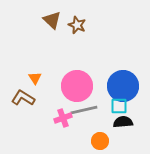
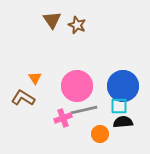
brown triangle: rotated 12 degrees clockwise
orange circle: moved 7 px up
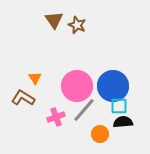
brown triangle: moved 2 px right
blue circle: moved 10 px left
gray line: rotated 36 degrees counterclockwise
pink cross: moved 7 px left, 1 px up
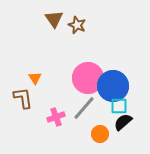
brown triangle: moved 1 px up
pink circle: moved 11 px right, 8 px up
brown L-shape: rotated 50 degrees clockwise
gray line: moved 2 px up
black semicircle: rotated 36 degrees counterclockwise
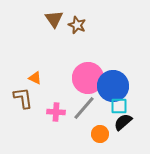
orange triangle: rotated 32 degrees counterclockwise
pink cross: moved 5 px up; rotated 24 degrees clockwise
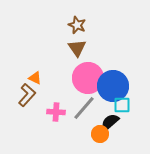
brown triangle: moved 23 px right, 29 px down
brown L-shape: moved 4 px right, 3 px up; rotated 50 degrees clockwise
cyan square: moved 3 px right, 1 px up
black semicircle: moved 13 px left
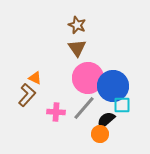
black semicircle: moved 4 px left, 2 px up
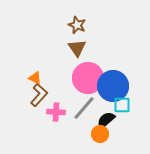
brown L-shape: moved 12 px right
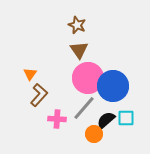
brown triangle: moved 2 px right, 2 px down
orange triangle: moved 5 px left, 4 px up; rotated 40 degrees clockwise
cyan square: moved 4 px right, 13 px down
pink cross: moved 1 px right, 7 px down
orange circle: moved 6 px left
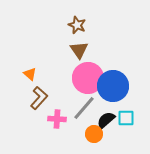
orange triangle: rotated 24 degrees counterclockwise
brown L-shape: moved 3 px down
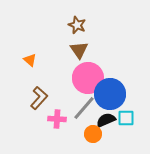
orange triangle: moved 14 px up
blue circle: moved 3 px left, 8 px down
black semicircle: rotated 18 degrees clockwise
orange circle: moved 1 px left
